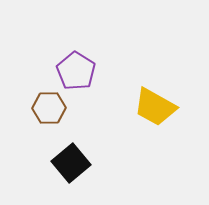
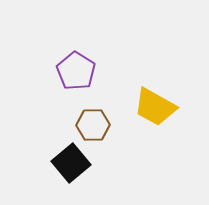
brown hexagon: moved 44 px right, 17 px down
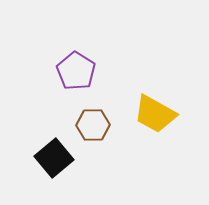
yellow trapezoid: moved 7 px down
black square: moved 17 px left, 5 px up
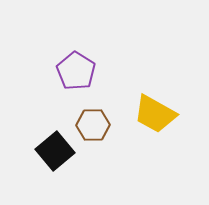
black square: moved 1 px right, 7 px up
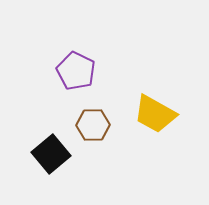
purple pentagon: rotated 6 degrees counterclockwise
black square: moved 4 px left, 3 px down
